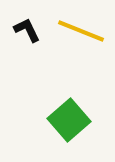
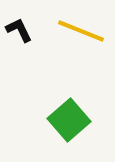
black L-shape: moved 8 px left
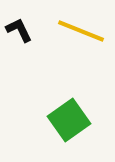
green square: rotated 6 degrees clockwise
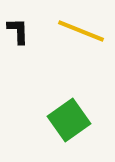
black L-shape: moved 1 px left, 1 px down; rotated 24 degrees clockwise
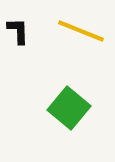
green square: moved 12 px up; rotated 15 degrees counterclockwise
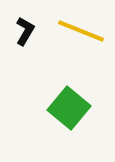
black L-shape: moved 7 px right; rotated 32 degrees clockwise
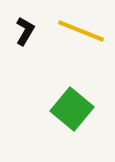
green square: moved 3 px right, 1 px down
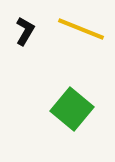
yellow line: moved 2 px up
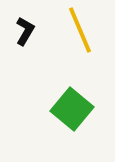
yellow line: moved 1 px left, 1 px down; rotated 45 degrees clockwise
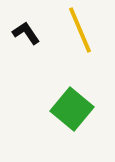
black L-shape: moved 1 px right, 2 px down; rotated 64 degrees counterclockwise
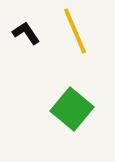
yellow line: moved 5 px left, 1 px down
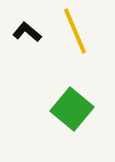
black L-shape: moved 1 px right, 1 px up; rotated 16 degrees counterclockwise
